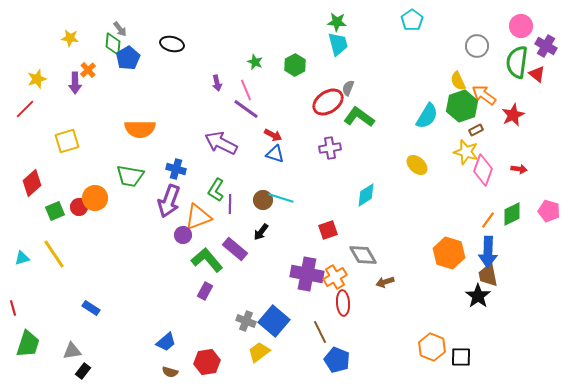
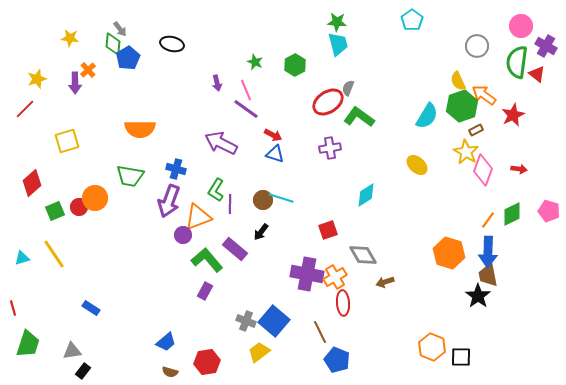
yellow star at (466, 152): rotated 15 degrees clockwise
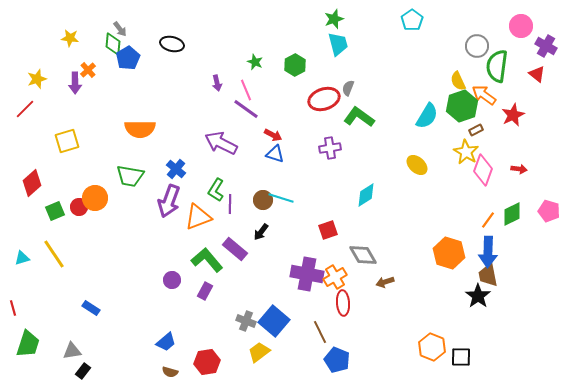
green star at (337, 22): moved 3 px left, 3 px up; rotated 24 degrees counterclockwise
green semicircle at (517, 62): moved 20 px left, 4 px down
red ellipse at (328, 102): moved 4 px left, 3 px up; rotated 16 degrees clockwise
blue cross at (176, 169): rotated 24 degrees clockwise
purple circle at (183, 235): moved 11 px left, 45 px down
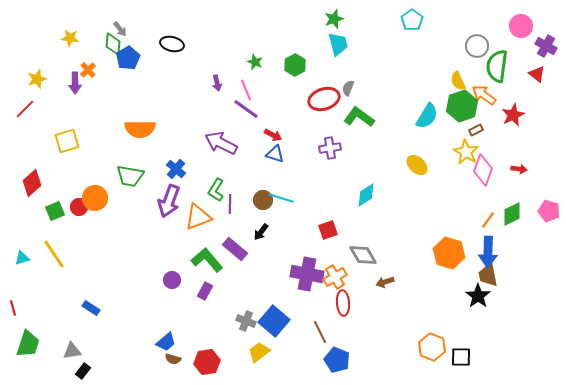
brown semicircle at (170, 372): moved 3 px right, 13 px up
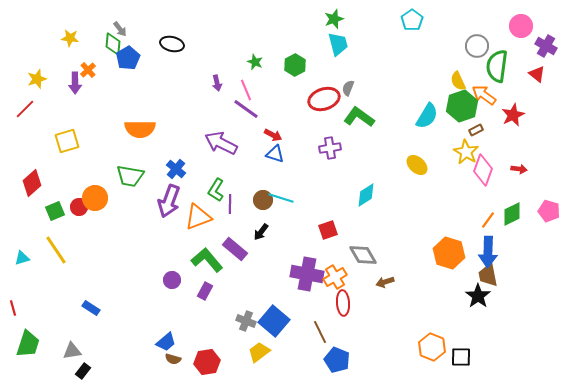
yellow line at (54, 254): moved 2 px right, 4 px up
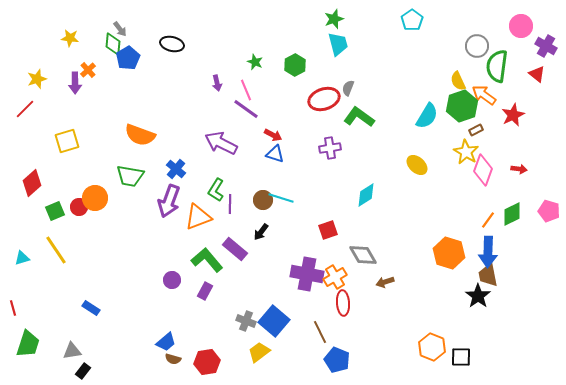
orange semicircle at (140, 129): moved 6 px down; rotated 20 degrees clockwise
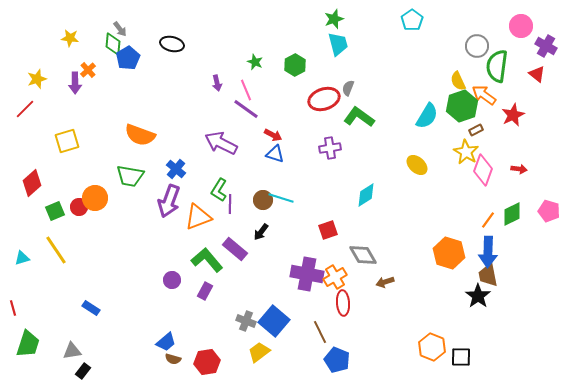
green L-shape at (216, 190): moved 3 px right
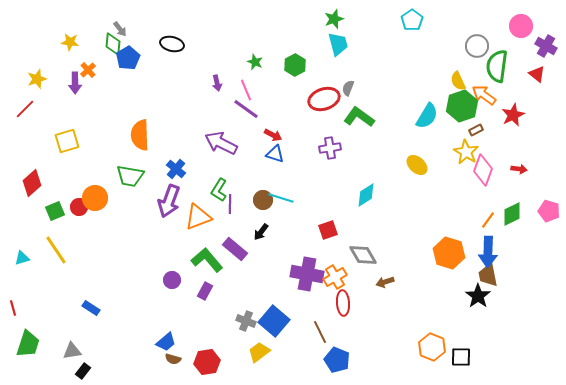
yellow star at (70, 38): moved 4 px down
orange semicircle at (140, 135): rotated 68 degrees clockwise
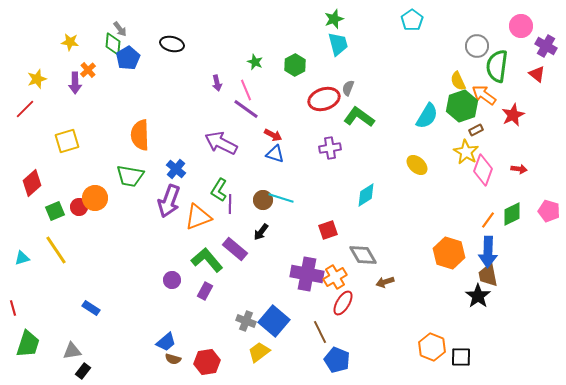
red ellipse at (343, 303): rotated 35 degrees clockwise
